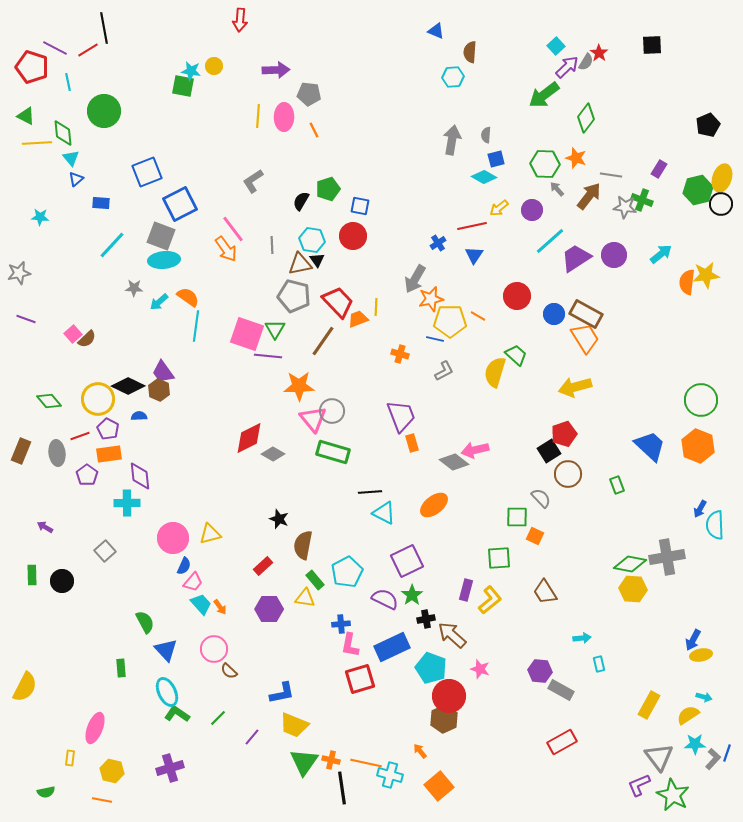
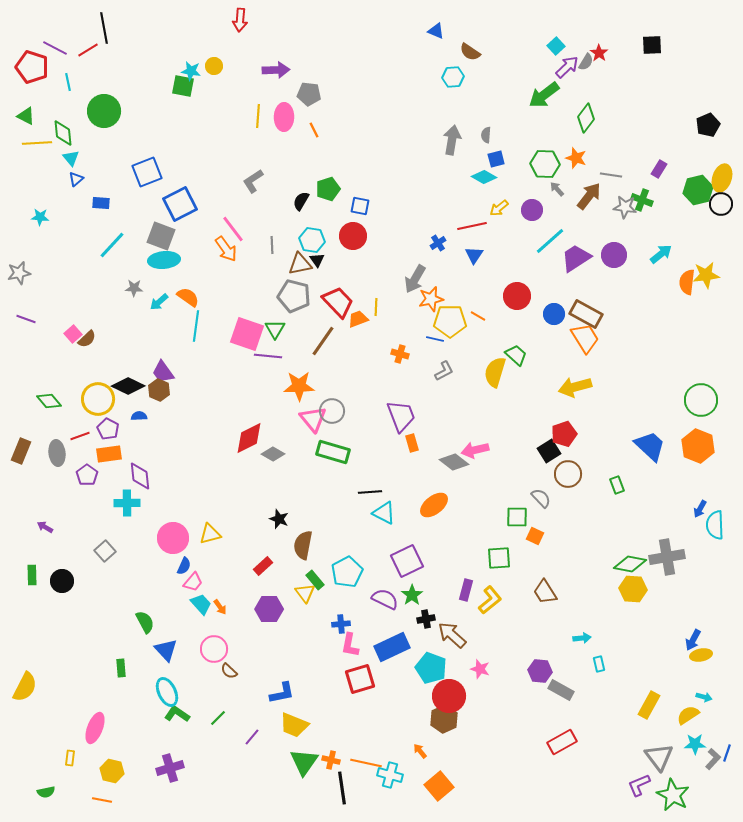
brown semicircle at (470, 52): rotated 60 degrees counterclockwise
yellow triangle at (305, 598): moved 5 px up; rotated 45 degrees clockwise
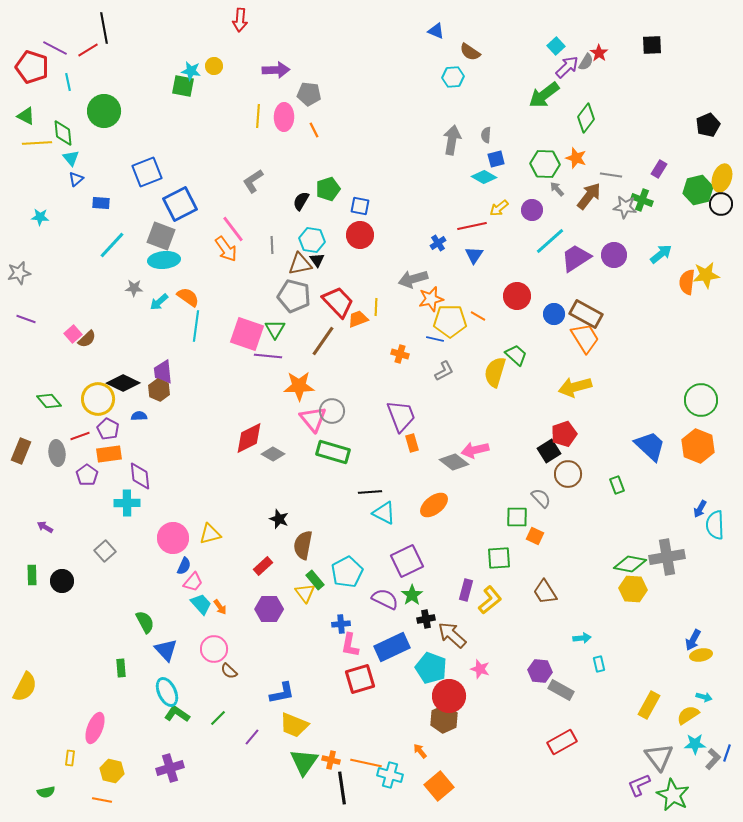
red circle at (353, 236): moved 7 px right, 1 px up
gray arrow at (415, 279): moved 2 px left; rotated 44 degrees clockwise
purple trapezoid at (163, 372): rotated 30 degrees clockwise
black diamond at (128, 386): moved 5 px left, 3 px up
